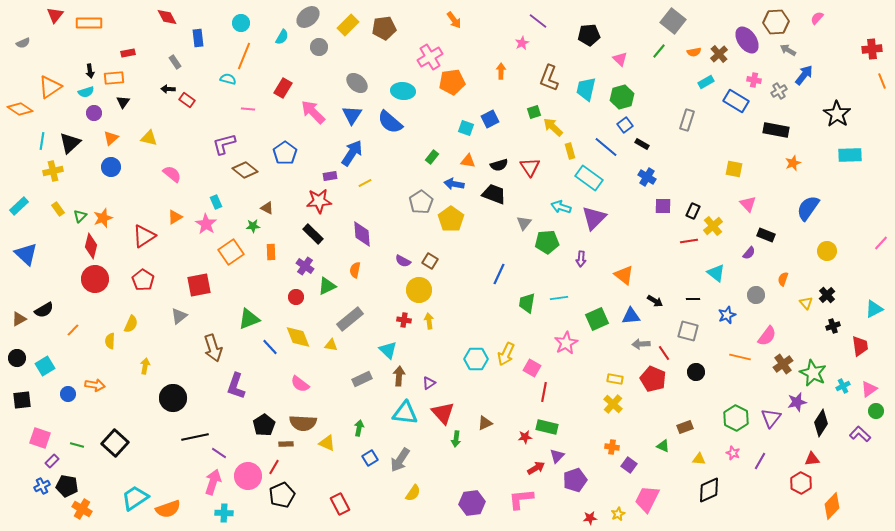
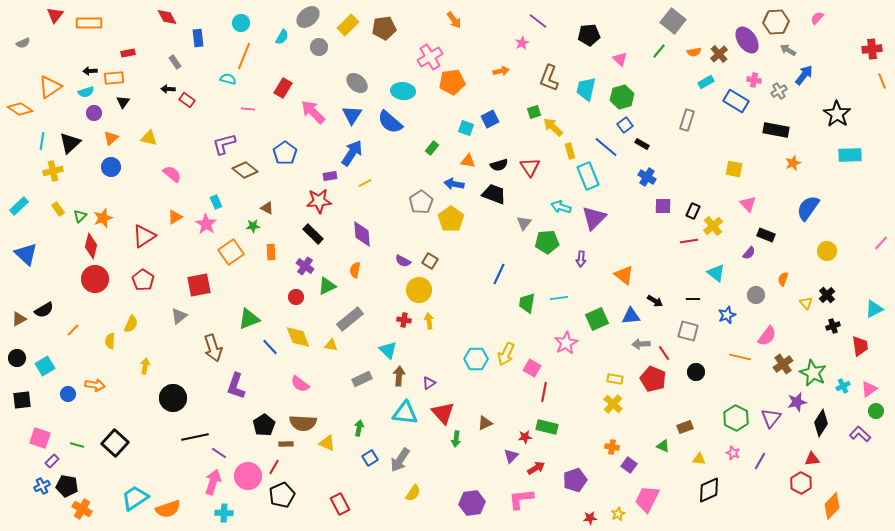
black arrow at (90, 71): rotated 96 degrees clockwise
orange arrow at (501, 71): rotated 77 degrees clockwise
green rectangle at (432, 157): moved 9 px up
cyan rectangle at (589, 178): moved 1 px left, 2 px up; rotated 32 degrees clockwise
purple triangle at (557, 456): moved 46 px left
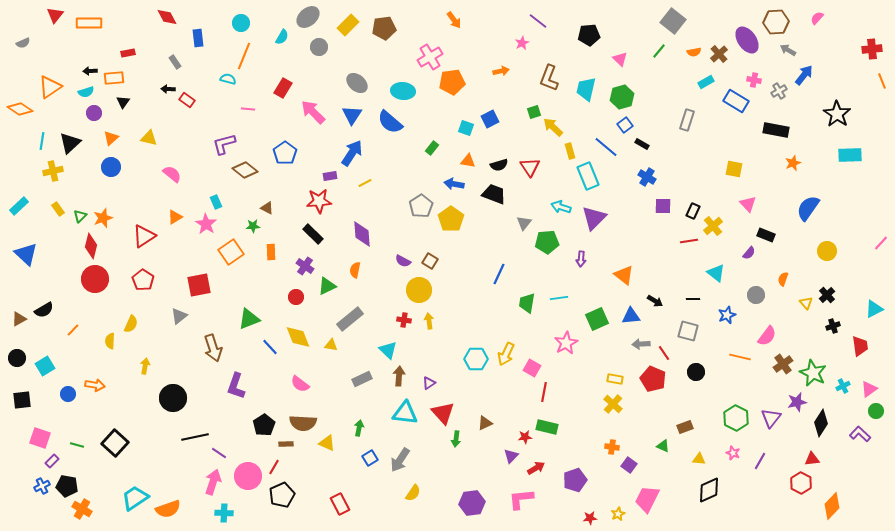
gray pentagon at (421, 202): moved 4 px down
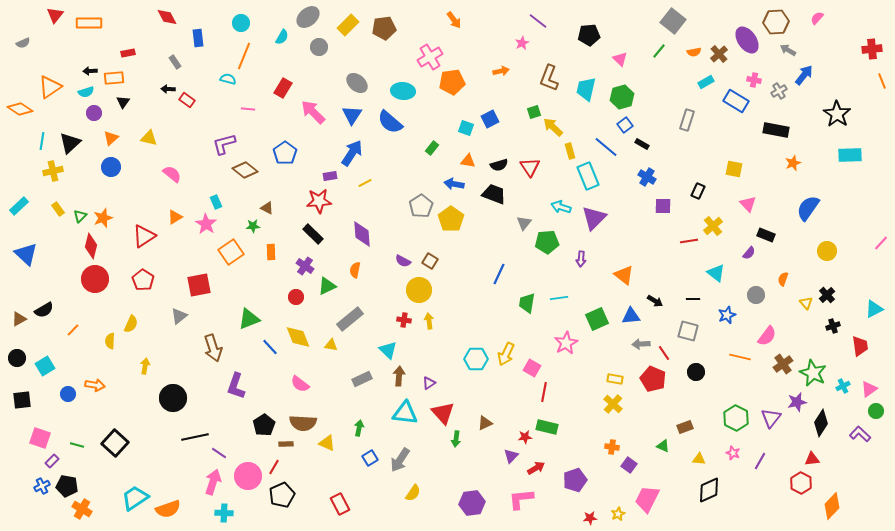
black rectangle at (693, 211): moved 5 px right, 20 px up
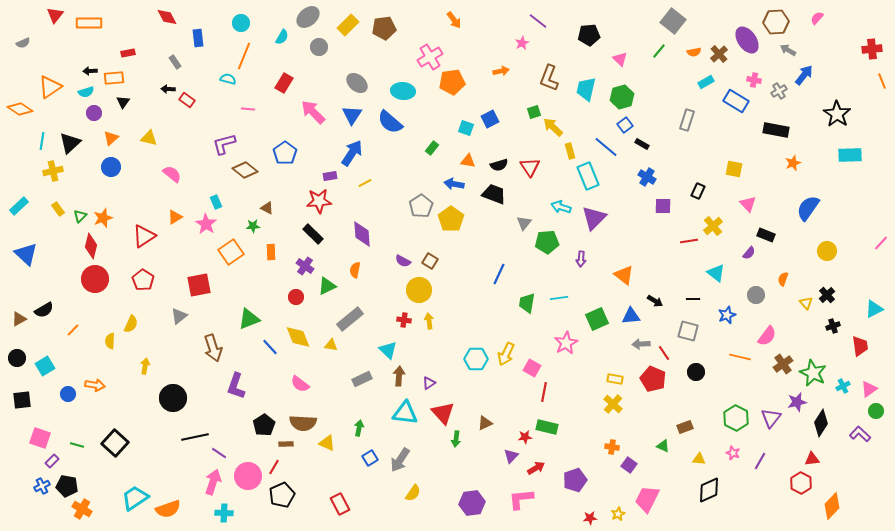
red rectangle at (283, 88): moved 1 px right, 5 px up
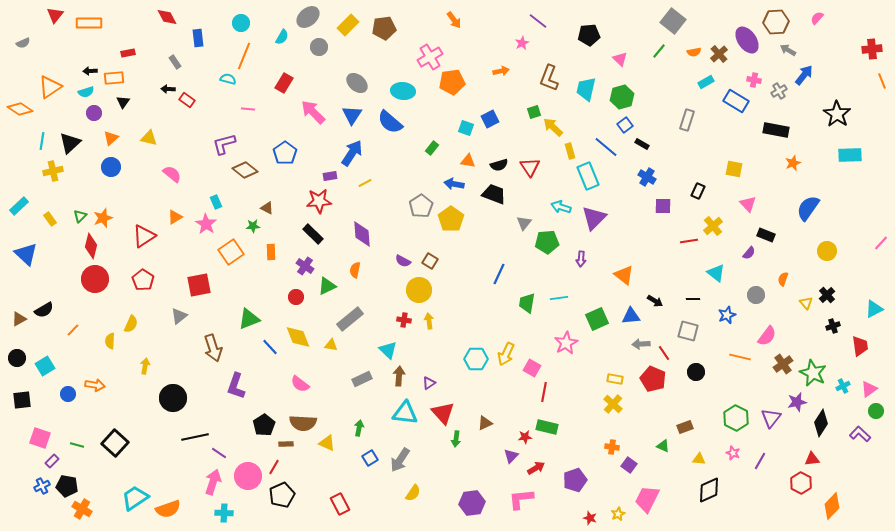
yellow rectangle at (58, 209): moved 8 px left, 10 px down
red star at (590, 518): rotated 24 degrees clockwise
